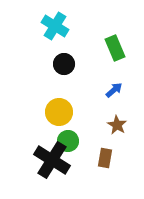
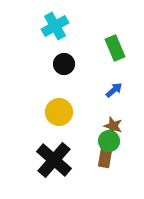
cyan cross: rotated 28 degrees clockwise
brown star: moved 4 px left, 1 px down; rotated 12 degrees counterclockwise
green circle: moved 41 px right
black cross: moved 2 px right; rotated 9 degrees clockwise
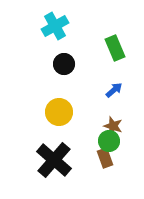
brown rectangle: rotated 30 degrees counterclockwise
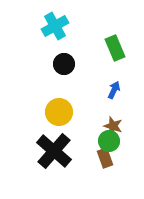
blue arrow: rotated 24 degrees counterclockwise
black cross: moved 9 px up
